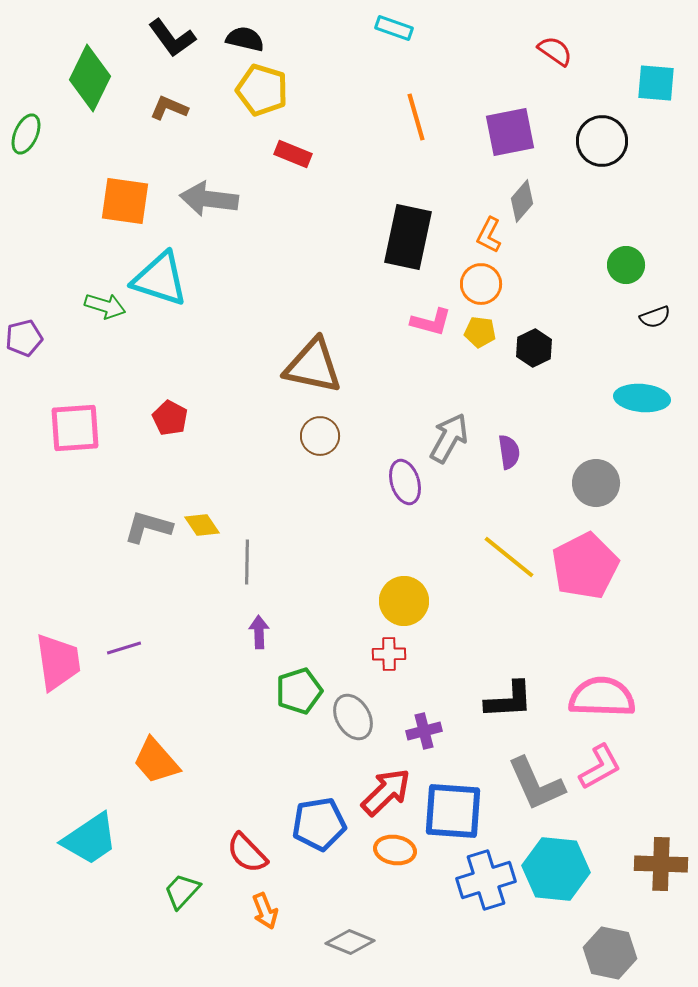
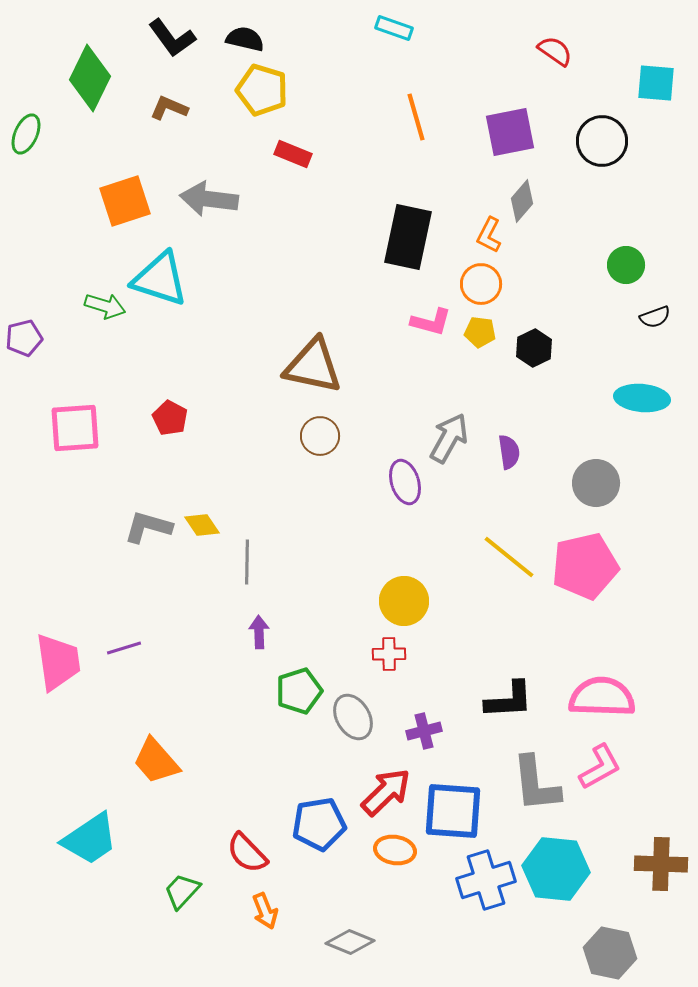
orange square at (125, 201): rotated 26 degrees counterclockwise
pink pentagon at (585, 566): rotated 14 degrees clockwise
gray L-shape at (536, 784): rotated 18 degrees clockwise
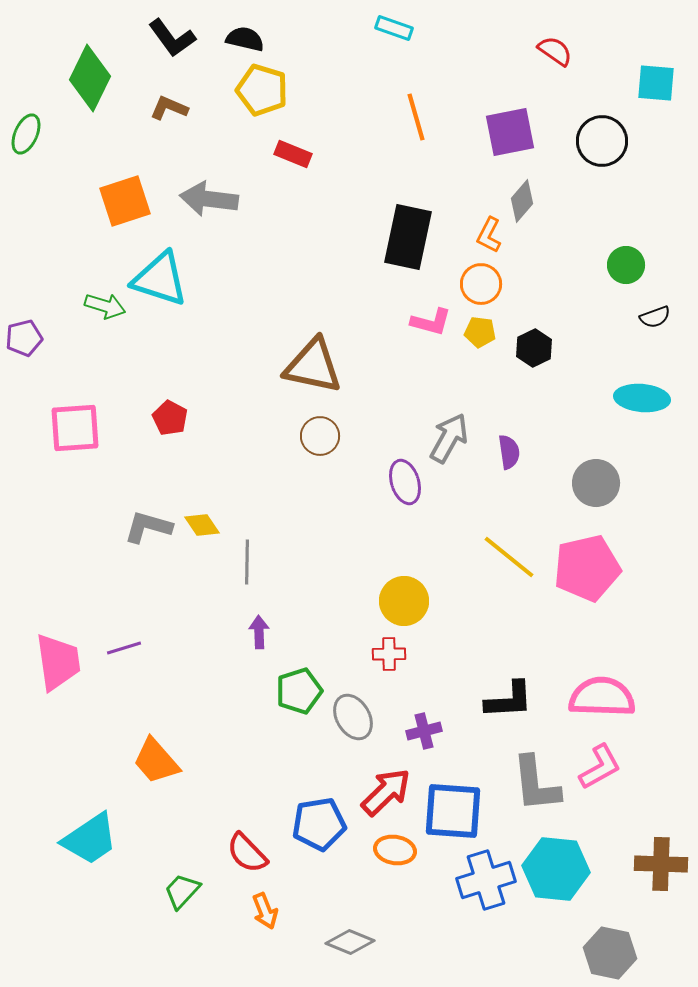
pink pentagon at (585, 566): moved 2 px right, 2 px down
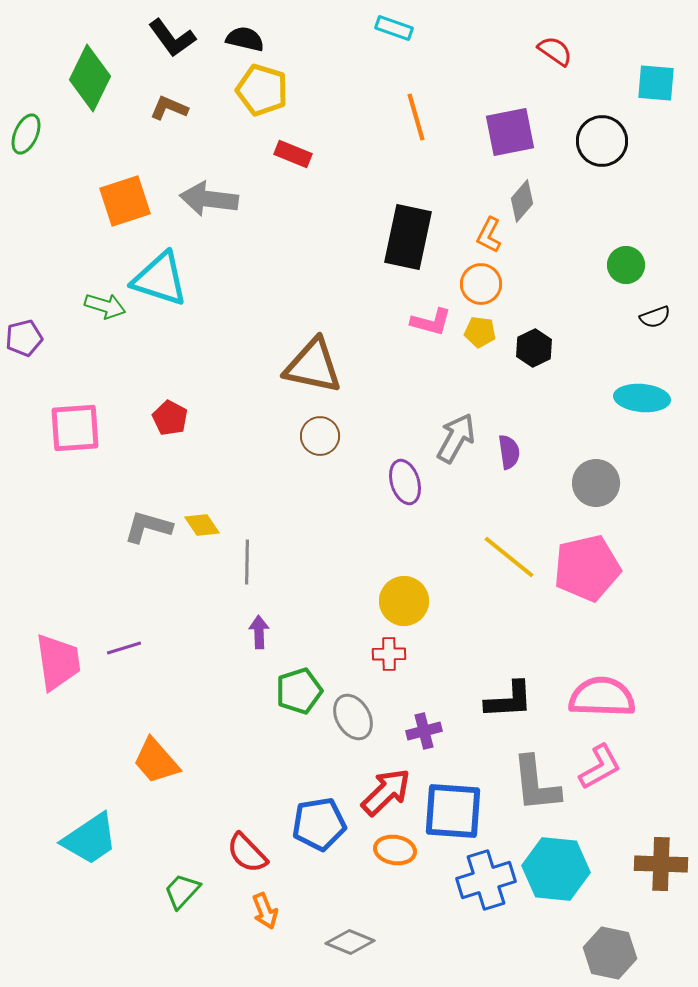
gray arrow at (449, 438): moved 7 px right
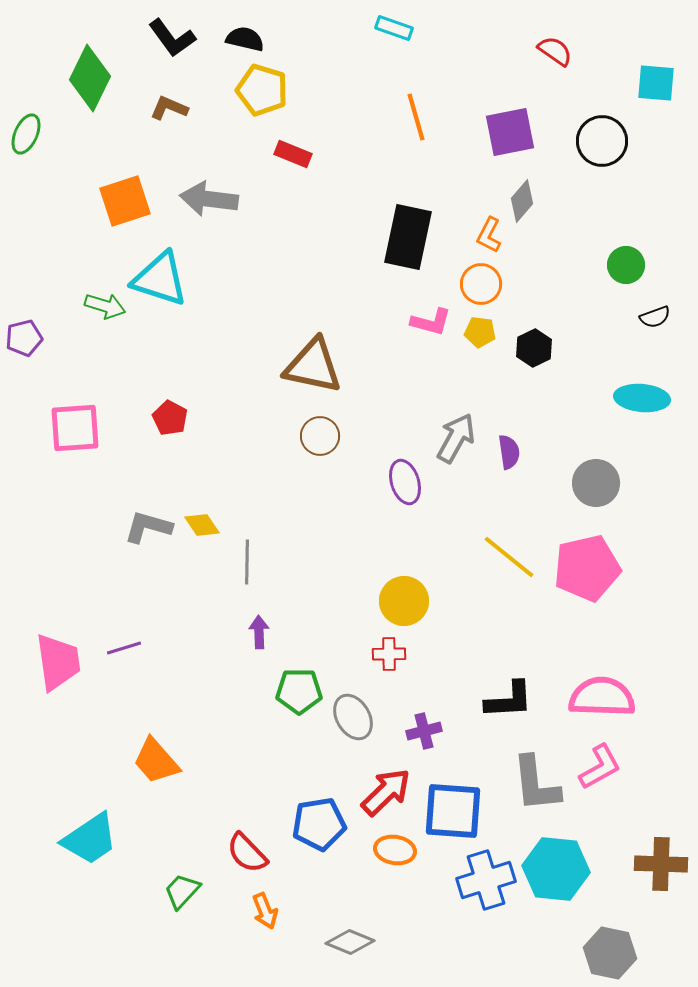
green pentagon at (299, 691): rotated 18 degrees clockwise
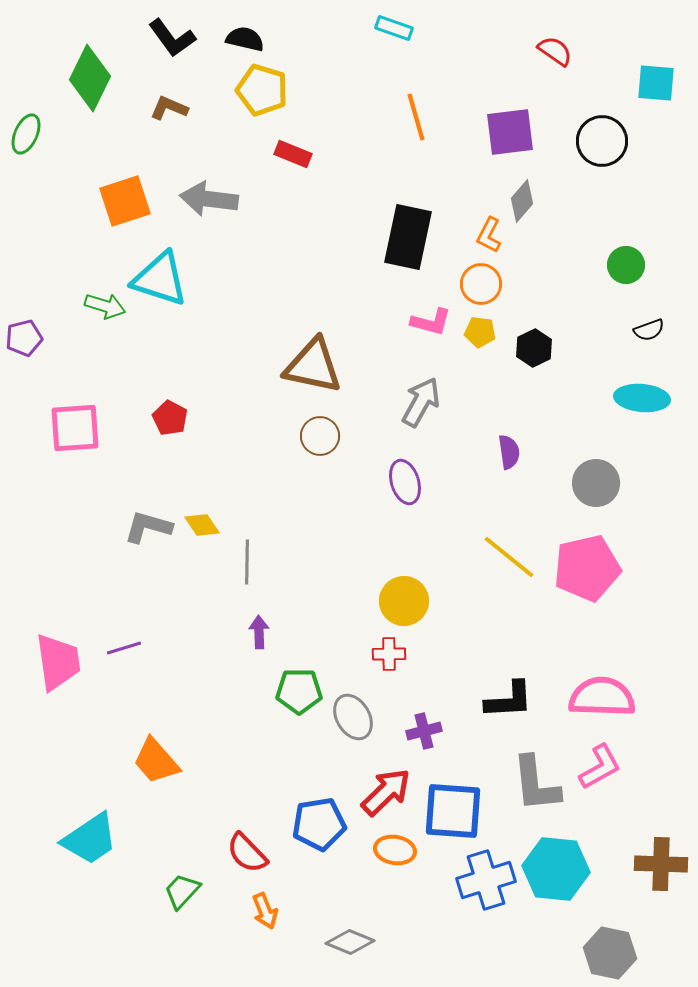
purple square at (510, 132): rotated 4 degrees clockwise
black semicircle at (655, 317): moved 6 px left, 13 px down
gray arrow at (456, 438): moved 35 px left, 36 px up
